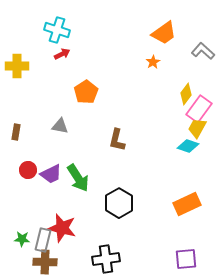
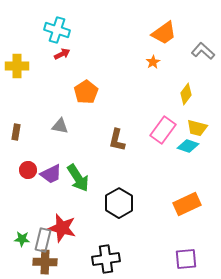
pink rectangle: moved 36 px left, 21 px down
yellow trapezoid: rotated 105 degrees counterclockwise
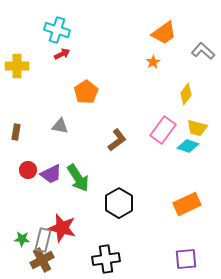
brown L-shape: rotated 140 degrees counterclockwise
brown cross: moved 3 px left, 2 px up; rotated 30 degrees counterclockwise
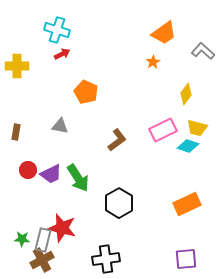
orange pentagon: rotated 15 degrees counterclockwise
pink rectangle: rotated 28 degrees clockwise
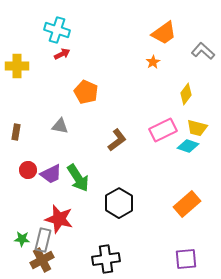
orange rectangle: rotated 16 degrees counterclockwise
red star: moved 3 px left, 9 px up
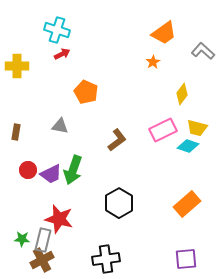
yellow diamond: moved 4 px left
green arrow: moved 5 px left, 8 px up; rotated 52 degrees clockwise
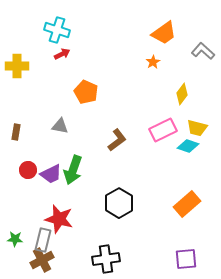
green star: moved 7 px left
